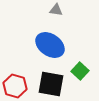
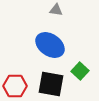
red hexagon: rotated 15 degrees counterclockwise
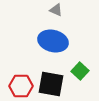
gray triangle: rotated 16 degrees clockwise
blue ellipse: moved 3 px right, 4 px up; rotated 20 degrees counterclockwise
red hexagon: moved 6 px right
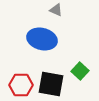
blue ellipse: moved 11 px left, 2 px up
red hexagon: moved 1 px up
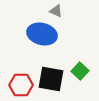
gray triangle: moved 1 px down
blue ellipse: moved 5 px up
black square: moved 5 px up
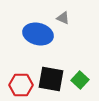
gray triangle: moved 7 px right, 7 px down
blue ellipse: moved 4 px left
green square: moved 9 px down
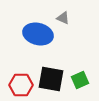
green square: rotated 24 degrees clockwise
